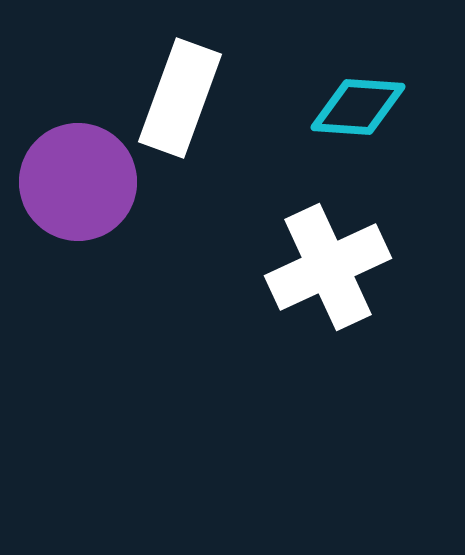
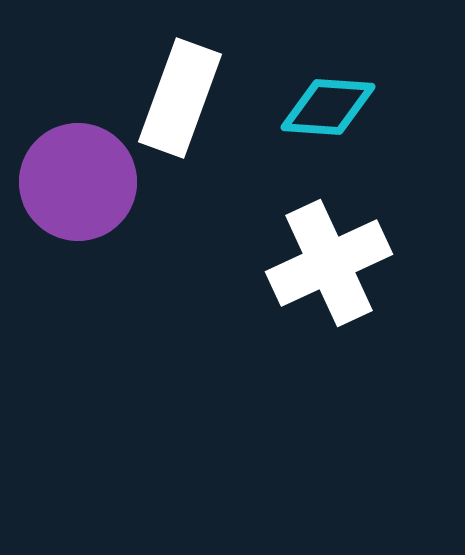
cyan diamond: moved 30 px left
white cross: moved 1 px right, 4 px up
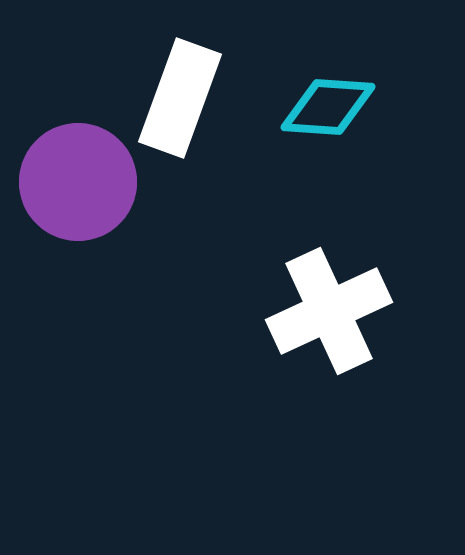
white cross: moved 48 px down
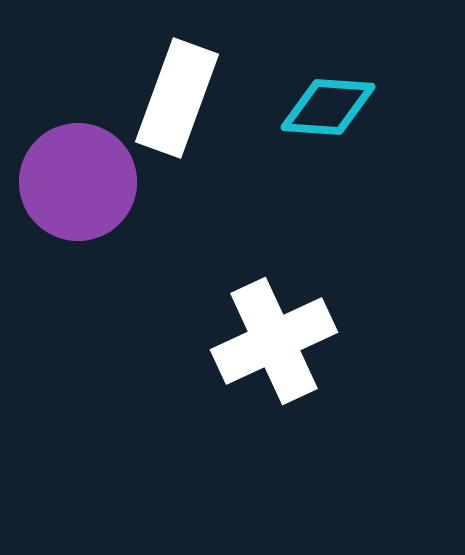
white rectangle: moved 3 px left
white cross: moved 55 px left, 30 px down
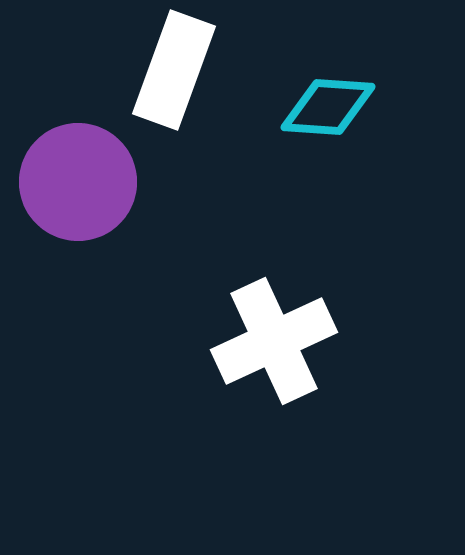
white rectangle: moved 3 px left, 28 px up
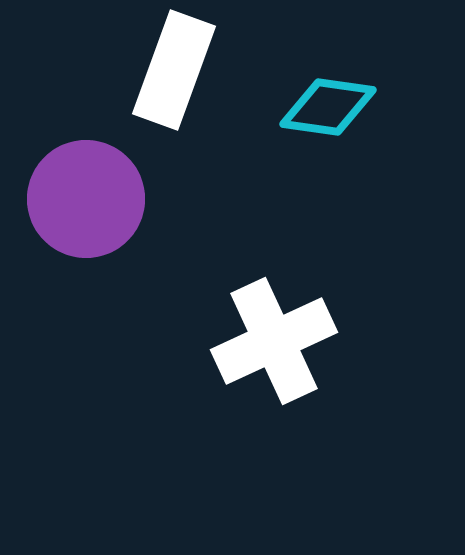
cyan diamond: rotated 4 degrees clockwise
purple circle: moved 8 px right, 17 px down
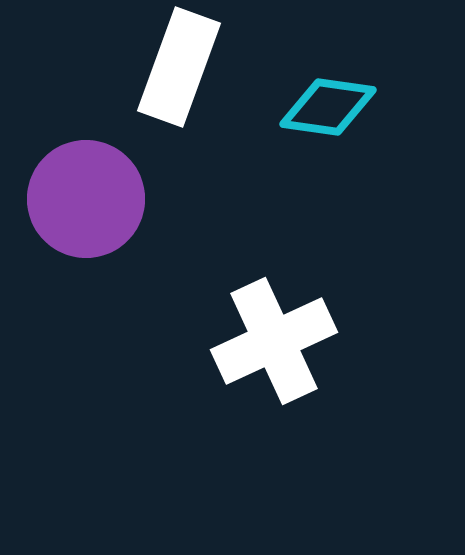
white rectangle: moved 5 px right, 3 px up
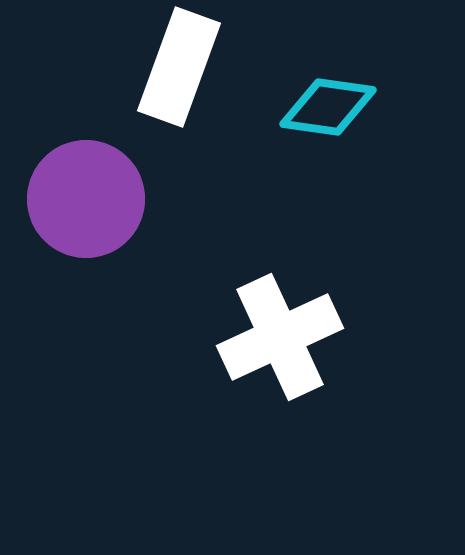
white cross: moved 6 px right, 4 px up
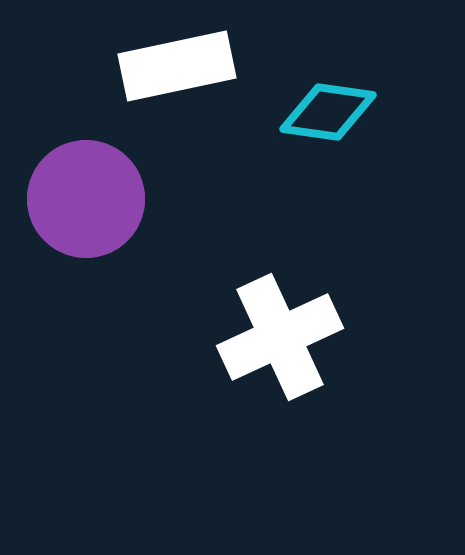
white rectangle: moved 2 px left, 1 px up; rotated 58 degrees clockwise
cyan diamond: moved 5 px down
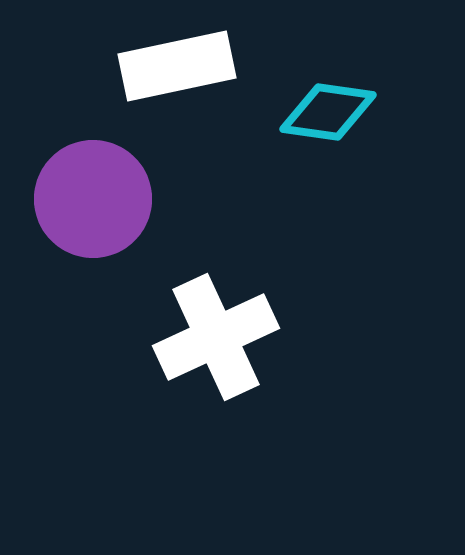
purple circle: moved 7 px right
white cross: moved 64 px left
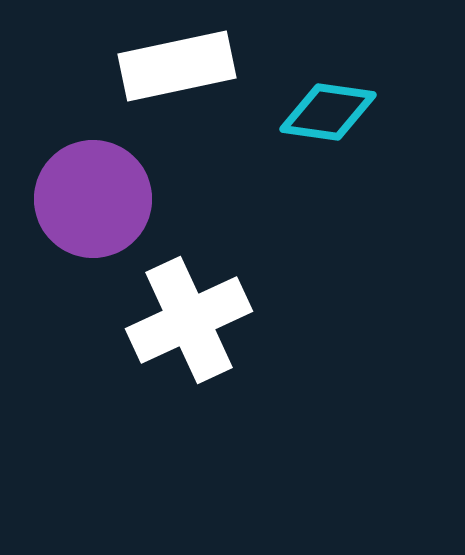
white cross: moved 27 px left, 17 px up
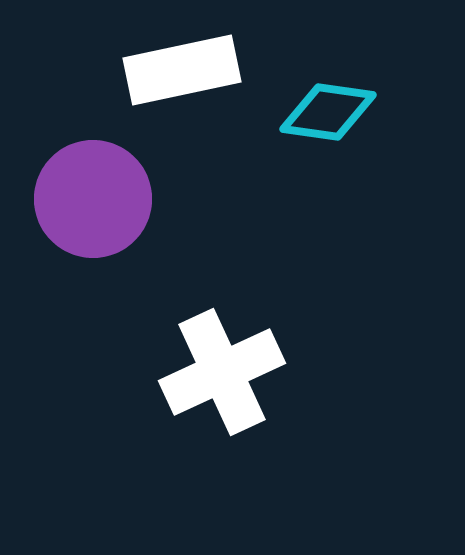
white rectangle: moved 5 px right, 4 px down
white cross: moved 33 px right, 52 px down
